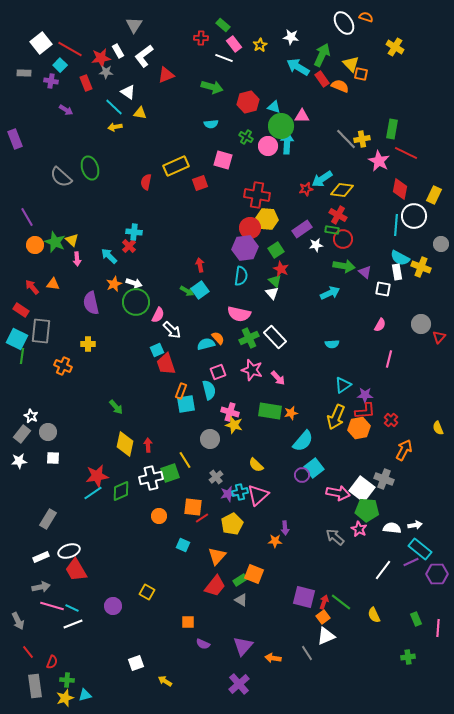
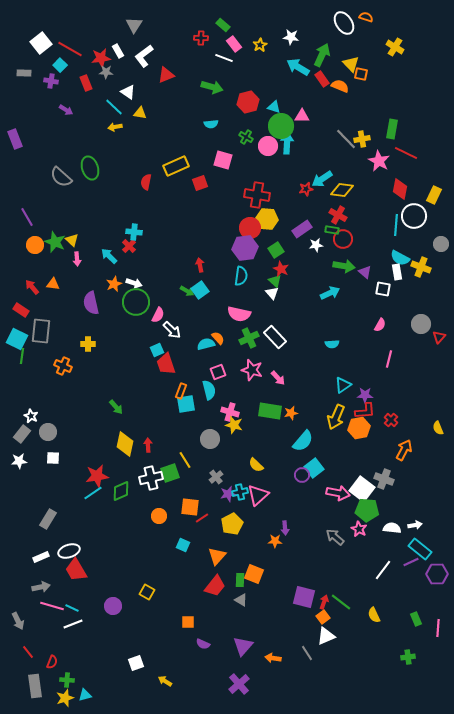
orange square at (193, 507): moved 3 px left
green rectangle at (240, 580): rotated 56 degrees counterclockwise
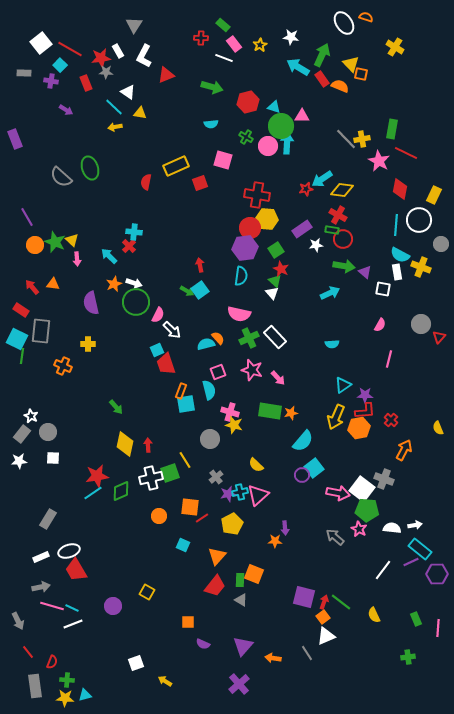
white L-shape at (144, 56): rotated 25 degrees counterclockwise
white circle at (414, 216): moved 5 px right, 4 px down
cyan semicircle at (400, 258): moved 3 px up
yellow star at (65, 698): rotated 24 degrees clockwise
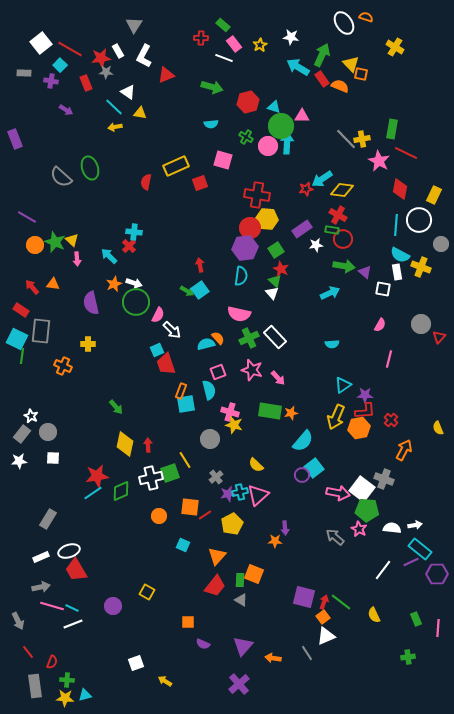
purple line at (27, 217): rotated 30 degrees counterclockwise
red line at (202, 518): moved 3 px right, 3 px up
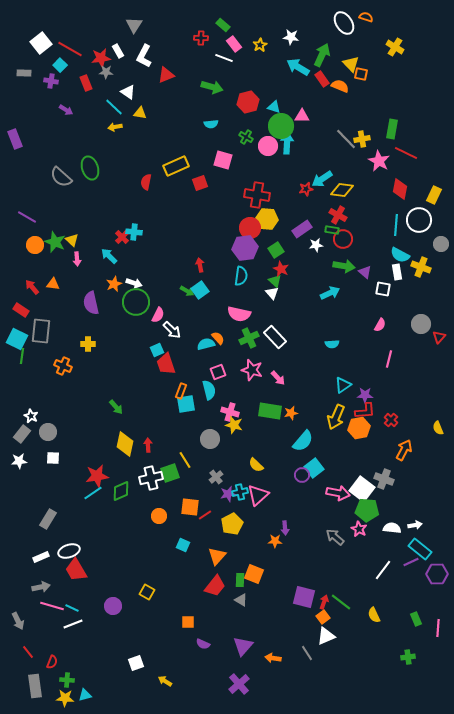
red cross at (129, 246): moved 7 px left, 9 px up
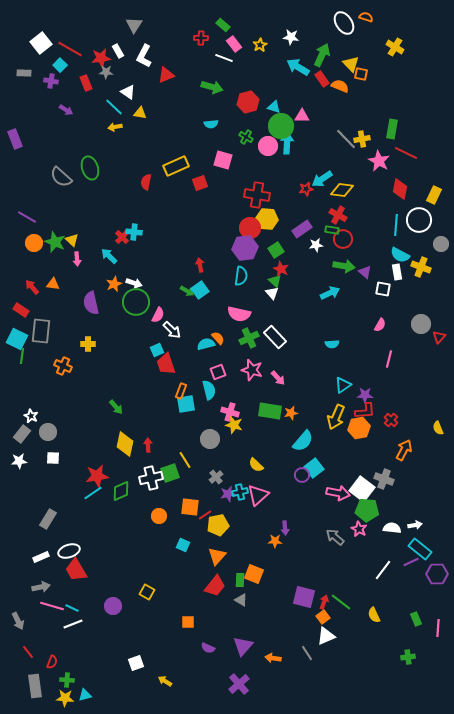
orange circle at (35, 245): moved 1 px left, 2 px up
yellow pentagon at (232, 524): moved 14 px left, 1 px down; rotated 15 degrees clockwise
purple semicircle at (203, 644): moved 5 px right, 4 px down
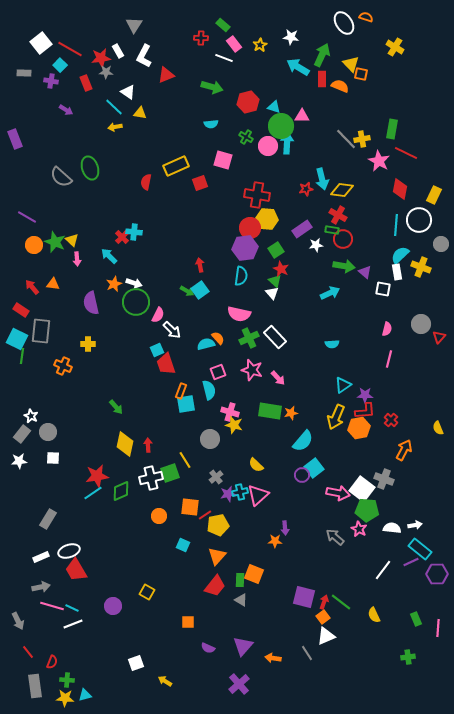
red rectangle at (322, 79): rotated 35 degrees clockwise
cyan arrow at (322, 179): rotated 70 degrees counterclockwise
orange circle at (34, 243): moved 2 px down
cyan semicircle at (400, 255): rotated 108 degrees clockwise
pink semicircle at (380, 325): moved 7 px right, 4 px down; rotated 16 degrees counterclockwise
